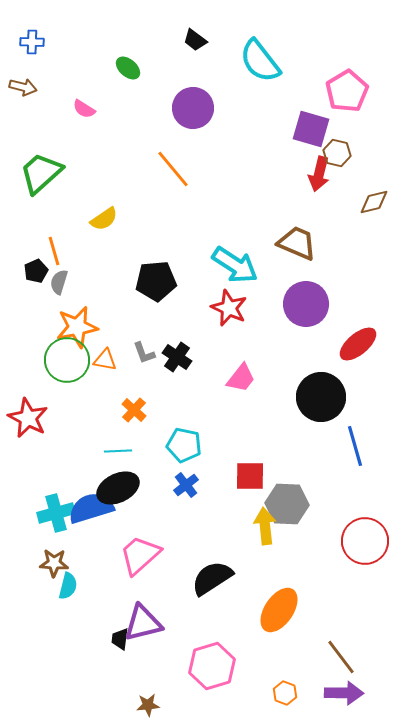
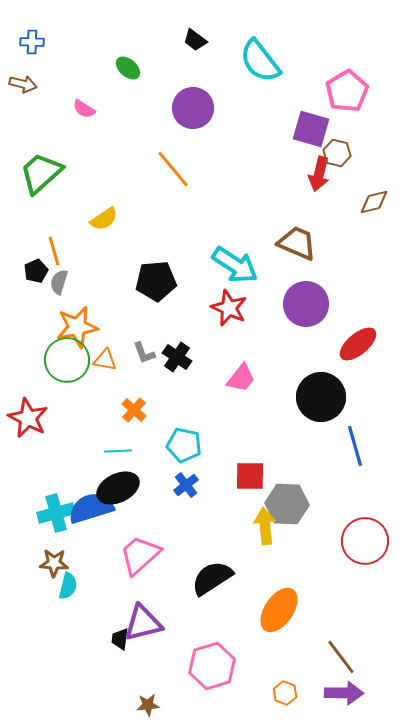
brown arrow at (23, 87): moved 3 px up
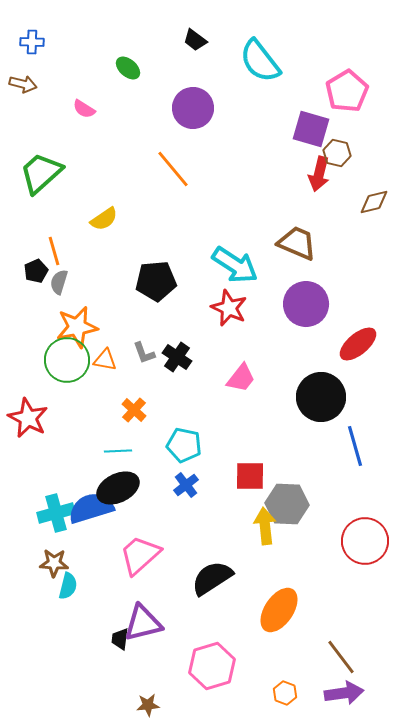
purple arrow at (344, 693): rotated 9 degrees counterclockwise
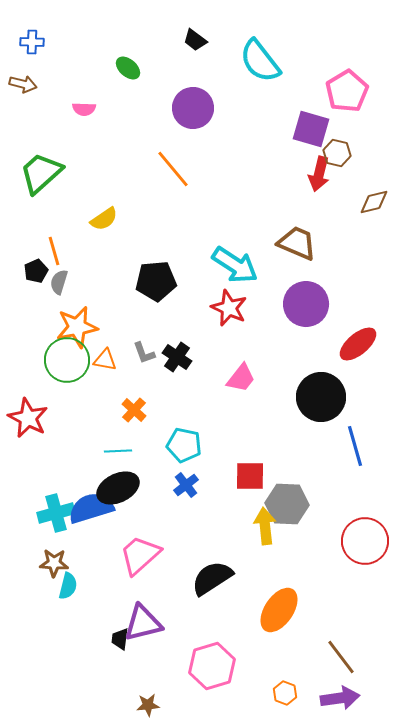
pink semicircle at (84, 109): rotated 30 degrees counterclockwise
purple arrow at (344, 693): moved 4 px left, 5 px down
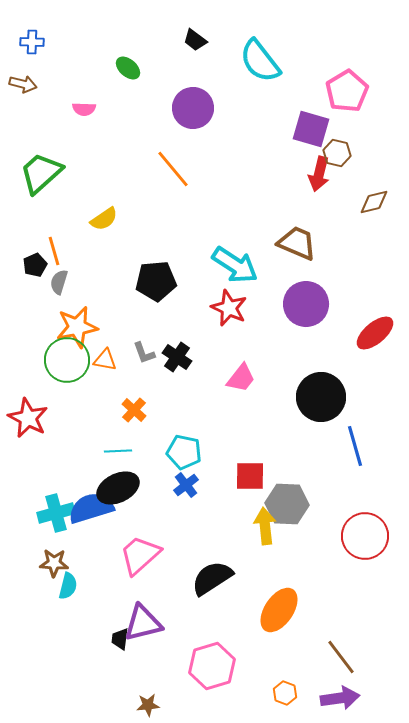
black pentagon at (36, 271): moved 1 px left, 6 px up
red ellipse at (358, 344): moved 17 px right, 11 px up
cyan pentagon at (184, 445): moved 7 px down
red circle at (365, 541): moved 5 px up
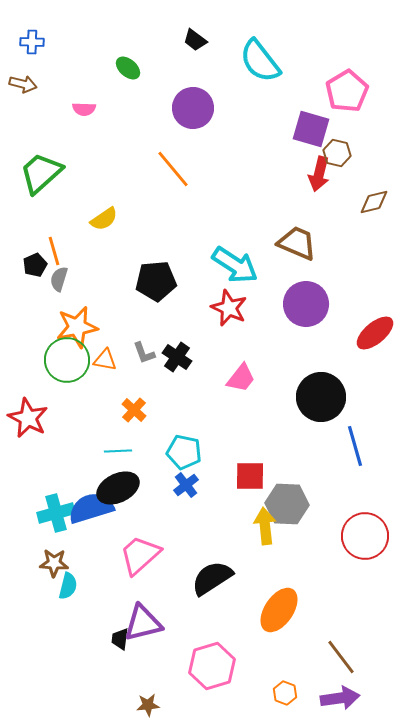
gray semicircle at (59, 282): moved 3 px up
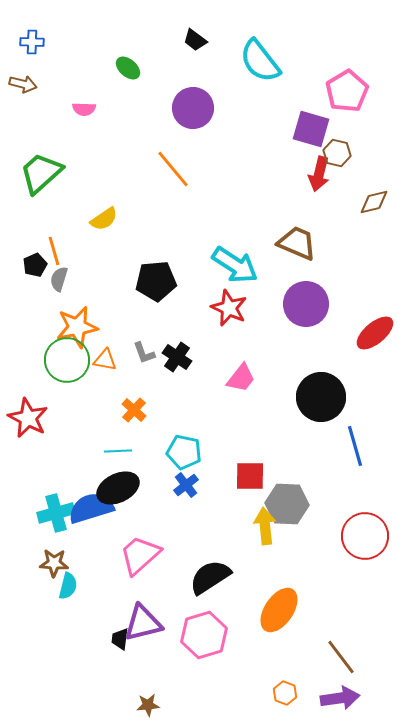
black semicircle at (212, 578): moved 2 px left, 1 px up
pink hexagon at (212, 666): moved 8 px left, 31 px up
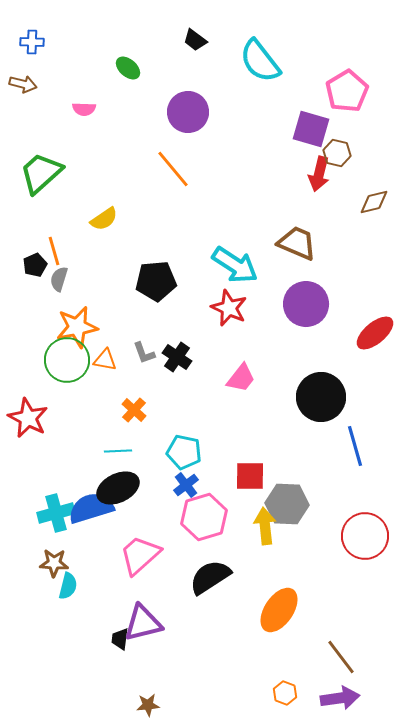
purple circle at (193, 108): moved 5 px left, 4 px down
pink hexagon at (204, 635): moved 118 px up
